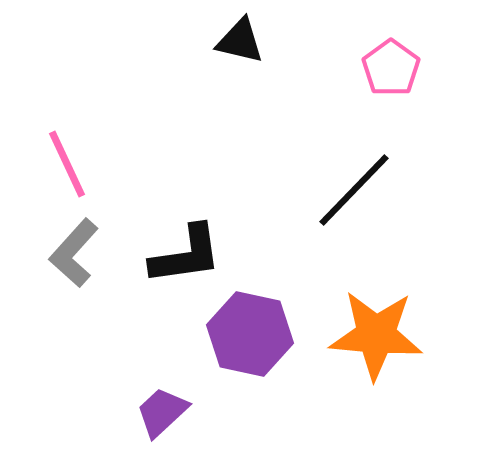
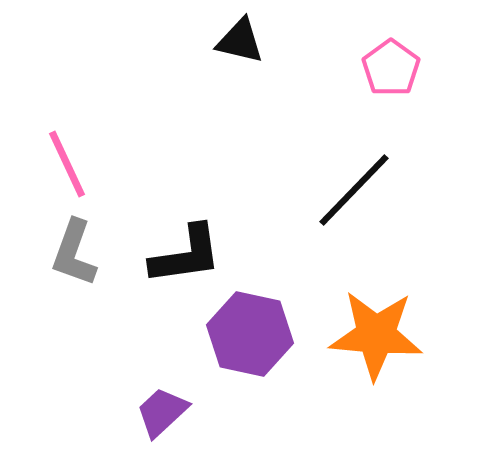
gray L-shape: rotated 22 degrees counterclockwise
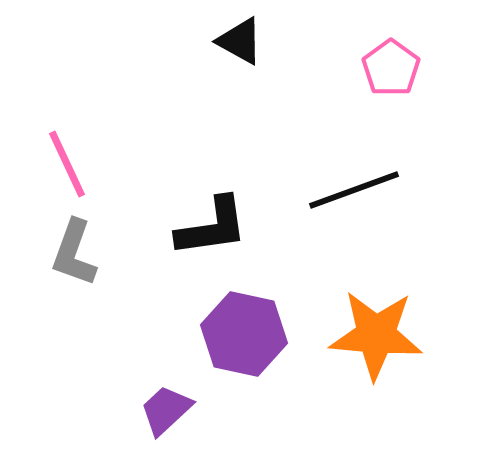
black triangle: rotated 16 degrees clockwise
black line: rotated 26 degrees clockwise
black L-shape: moved 26 px right, 28 px up
purple hexagon: moved 6 px left
purple trapezoid: moved 4 px right, 2 px up
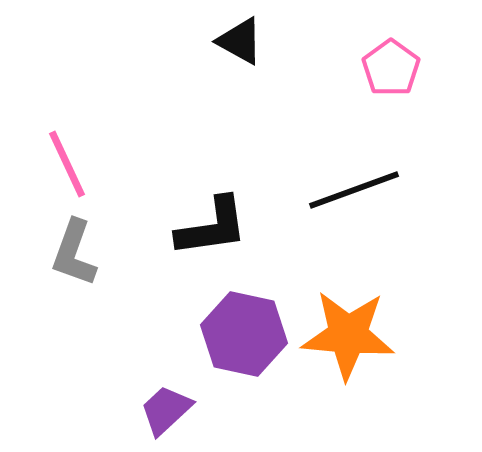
orange star: moved 28 px left
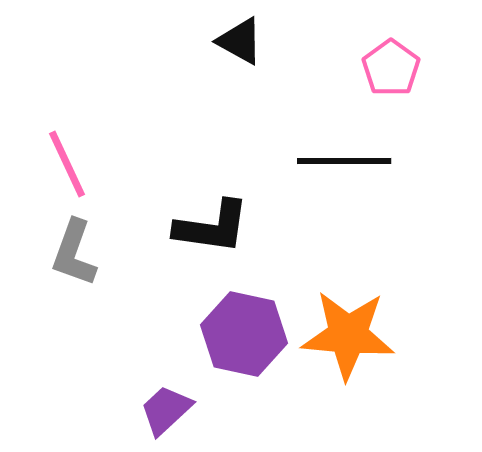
black line: moved 10 px left, 29 px up; rotated 20 degrees clockwise
black L-shape: rotated 16 degrees clockwise
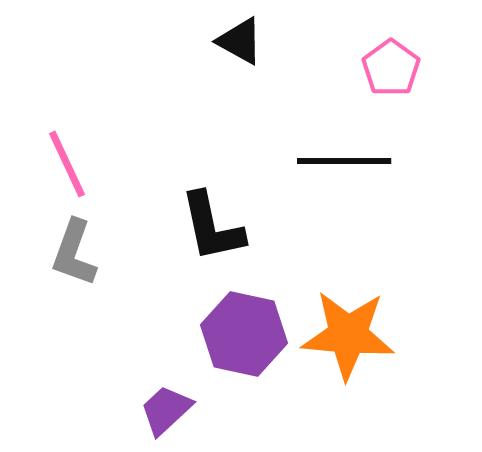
black L-shape: rotated 70 degrees clockwise
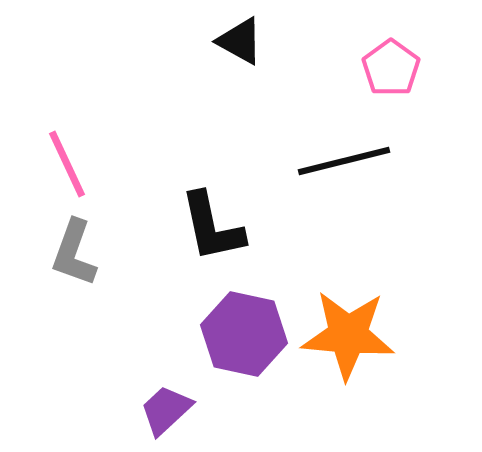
black line: rotated 14 degrees counterclockwise
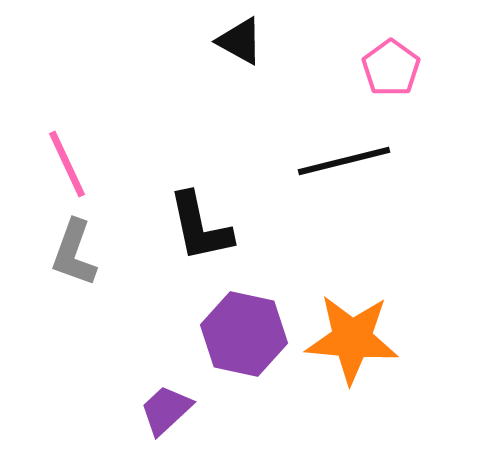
black L-shape: moved 12 px left
orange star: moved 4 px right, 4 px down
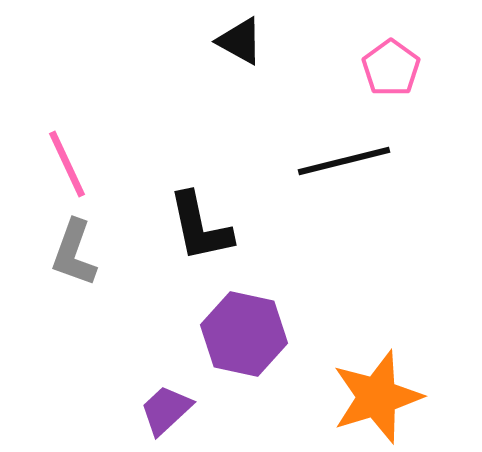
orange star: moved 25 px right, 58 px down; rotated 22 degrees counterclockwise
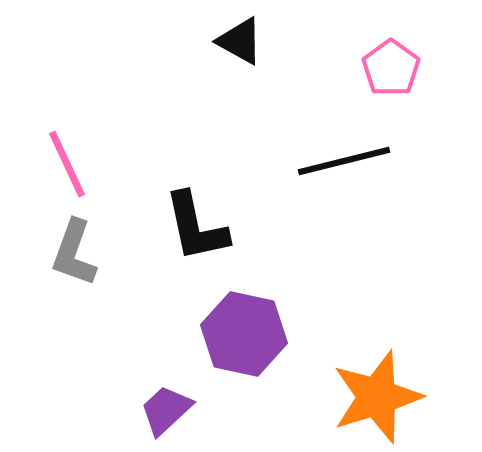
black L-shape: moved 4 px left
